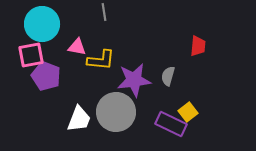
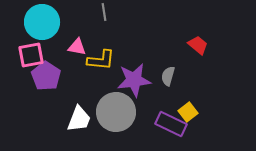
cyan circle: moved 2 px up
red trapezoid: moved 1 px up; rotated 55 degrees counterclockwise
purple pentagon: rotated 12 degrees clockwise
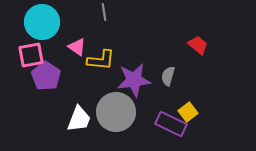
pink triangle: rotated 24 degrees clockwise
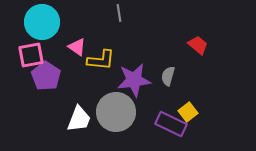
gray line: moved 15 px right, 1 px down
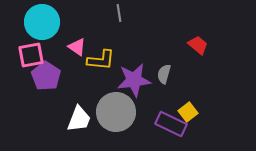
gray semicircle: moved 4 px left, 2 px up
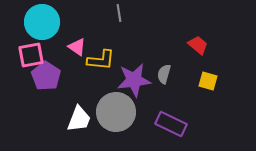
yellow square: moved 20 px right, 31 px up; rotated 36 degrees counterclockwise
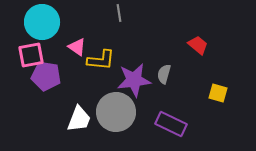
purple pentagon: rotated 24 degrees counterclockwise
yellow square: moved 10 px right, 12 px down
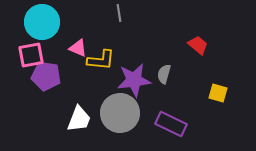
pink triangle: moved 1 px right, 1 px down; rotated 12 degrees counterclockwise
gray circle: moved 4 px right, 1 px down
